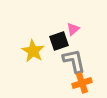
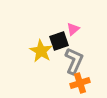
yellow star: moved 8 px right
gray L-shape: rotated 36 degrees clockwise
orange cross: moved 2 px left
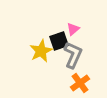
yellow star: rotated 15 degrees clockwise
gray L-shape: moved 1 px left, 6 px up
orange cross: rotated 18 degrees counterclockwise
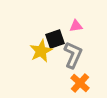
pink triangle: moved 3 px right, 3 px up; rotated 32 degrees clockwise
black square: moved 4 px left, 2 px up
orange cross: rotated 12 degrees counterclockwise
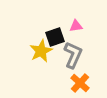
black square: moved 2 px up
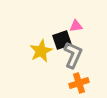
black square: moved 7 px right, 3 px down
orange cross: moved 1 px left; rotated 30 degrees clockwise
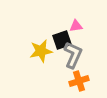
yellow star: rotated 15 degrees clockwise
orange cross: moved 2 px up
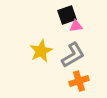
black square: moved 5 px right, 25 px up
yellow star: rotated 15 degrees counterclockwise
gray L-shape: rotated 36 degrees clockwise
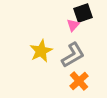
black square: moved 16 px right, 2 px up
pink triangle: moved 3 px left, 1 px up; rotated 40 degrees counterclockwise
orange cross: rotated 24 degrees counterclockwise
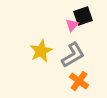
black square: moved 3 px down
pink triangle: moved 1 px left
orange cross: rotated 12 degrees counterclockwise
